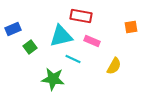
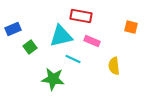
orange square: rotated 24 degrees clockwise
yellow semicircle: rotated 144 degrees clockwise
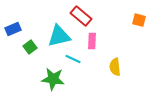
red rectangle: rotated 30 degrees clockwise
orange square: moved 8 px right, 7 px up
cyan triangle: moved 2 px left
pink rectangle: rotated 70 degrees clockwise
yellow semicircle: moved 1 px right, 1 px down
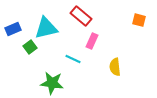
cyan triangle: moved 13 px left, 8 px up
pink rectangle: rotated 21 degrees clockwise
green star: moved 1 px left, 4 px down
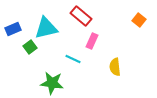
orange square: rotated 24 degrees clockwise
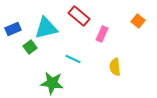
red rectangle: moved 2 px left
orange square: moved 1 px left, 1 px down
pink rectangle: moved 10 px right, 7 px up
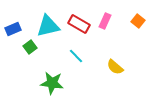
red rectangle: moved 8 px down; rotated 10 degrees counterclockwise
cyan triangle: moved 2 px right, 2 px up
pink rectangle: moved 3 px right, 13 px up
cyan line: moved 3 px right, 3 px up; rotated 21 degrees clockwise
yellow semicircle: rotated 42 degrees counterclockwise
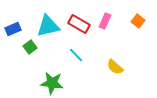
cyan line: moved 1 px up
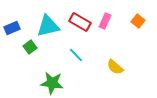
red rectangle: moved 1 px right, 2 px up
blue rectangle: moved 1 px left, 1 px up
